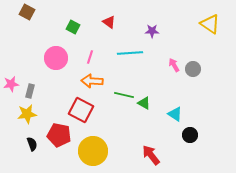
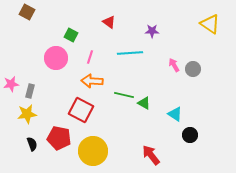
green square: moved 2 px left, 8 px down
red pentagon: moved 3 px down
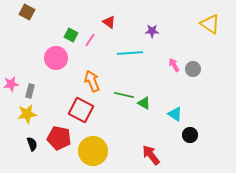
pink line: moved 17 px up; rotated 16 degrees clockwise
orange arrow: rotated 65 degrees clockwise
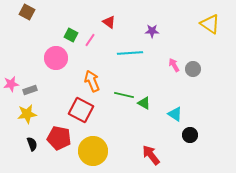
gray rectangle: moved 1 px up; rotated 56 degrees clockwise
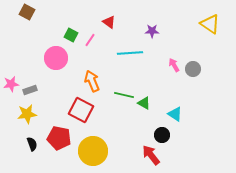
black circle: moved 28 px left
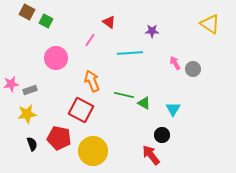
green square: moved 25 px left, 14 px up
pink arrow: moved 1 px right, 2 px up
cyan triangle: moved 2 px left, 5 px up; rotated 28 degrees clockwise
